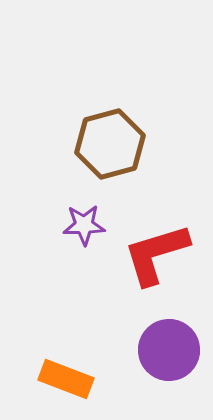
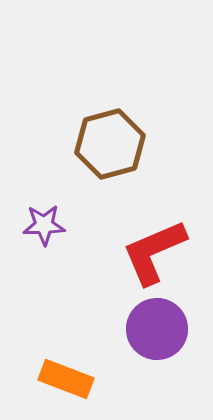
purple star: moved 40 px left
red L-shape: moved 2 px left, 2 px up; rotated 6 degrees counterclockwise
purple circle: moved 12 px left, 21 px up
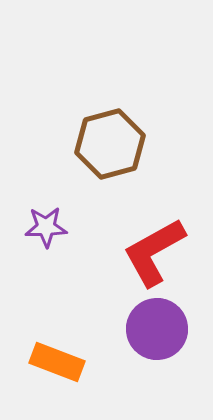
purple star: moved 2 px right, 2 px down
red L-shape: rotated 6 degrees counterclockwise
orange rectangle: moved 9 px left, 17 px up
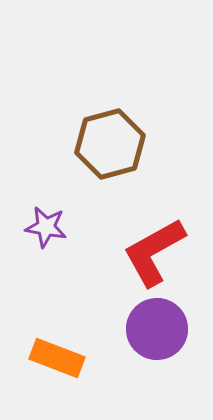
purple star: rotated 12 degrees clockwise
orange rectangle: moved 4 px up
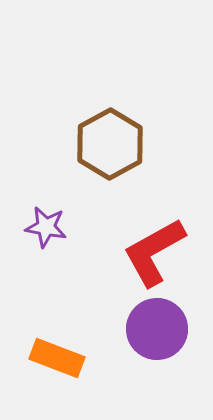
brown hexagon: rotated 14 degrees counterclockwise
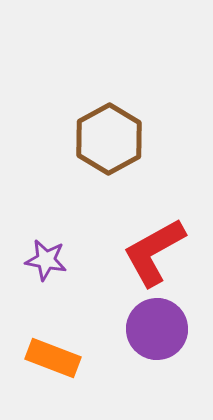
brown hexagon: moved 1 px left, 5 px up
purple star: moved 33 px down
orange rectangle: moved 4 px left
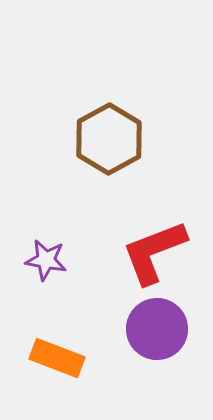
red L-shape: rotated 8 degrees clockwise
orange rectangle: moved 4 px right
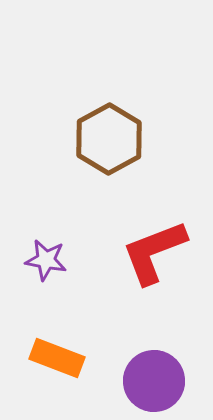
purple circle: moved 3 px left, 52 px down
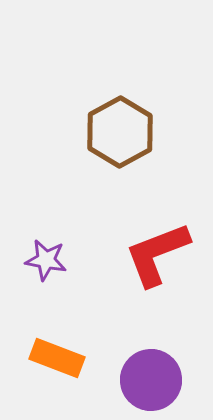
brown hexagon: moved 11 px right, 7 px up
red L-shape: moved 3 px right, 2 px down
purple circle: moved 3 px left, 1 px up
